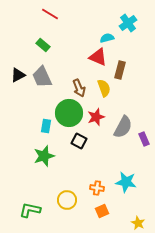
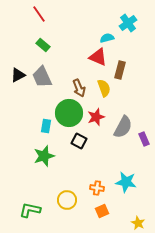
red line: moved 11 px left; rotated 24 degrees clockwise
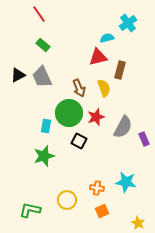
red triangle: rotated 36 degrees counterclockwise
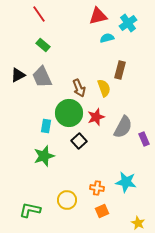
red triangle: moved 41 px up
black square: rotated 21 degrees clockwise
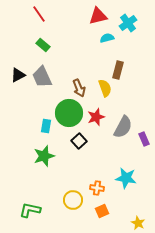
brown rectangle: moved 2 px left
yellow semicircle: moved 1 px right
cyan star: moved 4 px up
yellow circle: moved 6 px right
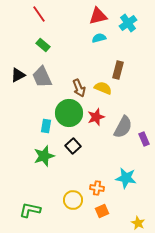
cyan semicircle: moved 8 px left
yellow semicircle: moved 2 px left; rotated 48 degrees counterclockwise
black square: moved 6 px left, 5 px down
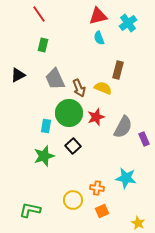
cyan semicircle: rotated 96 degrees counterclockwise
green rectangle: rotated 64 degrees clockwise
gray trapezoid: moved 13 px right, 2 px down
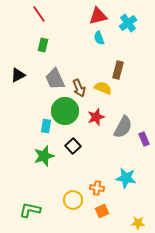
green circle: moved 4 px left, 2 px up
yellow star: rotated 24 degrees counterclockwise
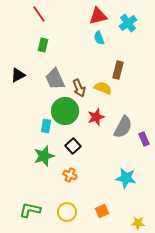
orange cross: moved 27 px left, 13 px up; rotated 16 degrees clockwise
yellow circle: moved 6 px left, 12 px down
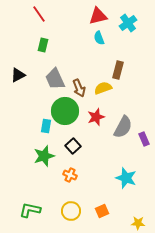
yellow semicircle: rotated 42 degrees counterclockwise
cyan star: rotated 10 degrees clockwise
yellow circle: moved 4 px right, 1 px up
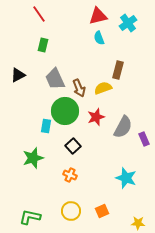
green star: moved 11 px left, 2 px down
green L-shape: moved 7 px down
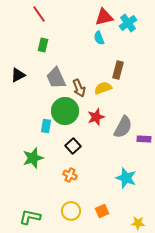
red triangle: moved 6 px right, 1 px down
gray trapezoid: moved 1 px right, 1 px up
purple rectangle: rotated 64 degrees counterclockwise
